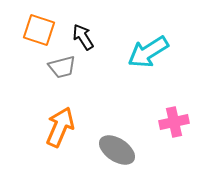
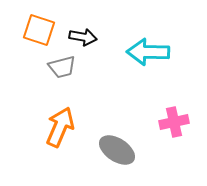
black arrow: rotated 132 degrees clockwise
cyan arrow: rotated 33 degrees clockwise
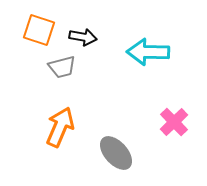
pink cross: rotated 32 degrees counterclockwise
gray ellipse: moved 1 px left, 3 px down; rotated 15 degrees clockwise
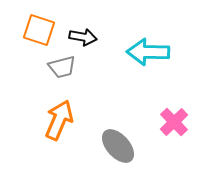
orange arrow: moved 1 px left, 7 px up
gray ellipse: moved 2 px right, 7 px up
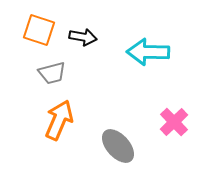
gray trapezoid: moved 10 px left, 6 px down
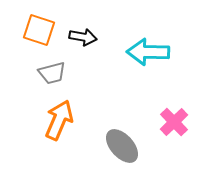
gray ellipse: moved 4 px right
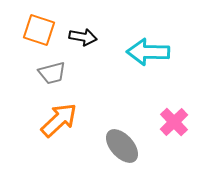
orange arrow: rotated 24 degrees clockwise
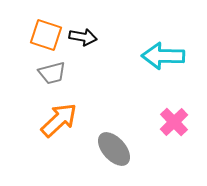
orange square: moved 7 px right, 5 px down
cyan arrow: moved 15 px right, 4 px down
gray ellipse: moved 8 px left, 3 px down
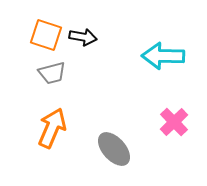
orange arrow: moved 7 px left, 8 px down; rotated 24 degrees counterclockwise
